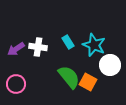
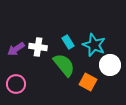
green semicircle: moved 5 px left, 12 px up
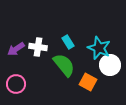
cyan star: moved 5 px right, 3 px down
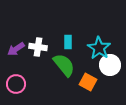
cyan rectangle: rotated 32 degrees clockwise
cyan star: rotated 10 degrees clockwise
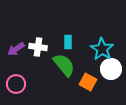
cyan star: moved 3 px right, 1 px down
white circle: moved 1 px right, 4 px down
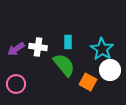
white circle: moved 1 px left, 1 px down
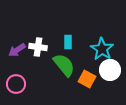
purple arrow: moved 1 px right, 1 px down
orange square: moved 1 px left, 3 px up
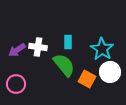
white circle: moved 2 px down
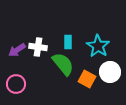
cyan star: moved 4 px left, 3 px up
green semicircle: moved 1 px left, 1 px up
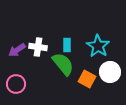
cyan rectangle: moved 1 px left, 3 px down
